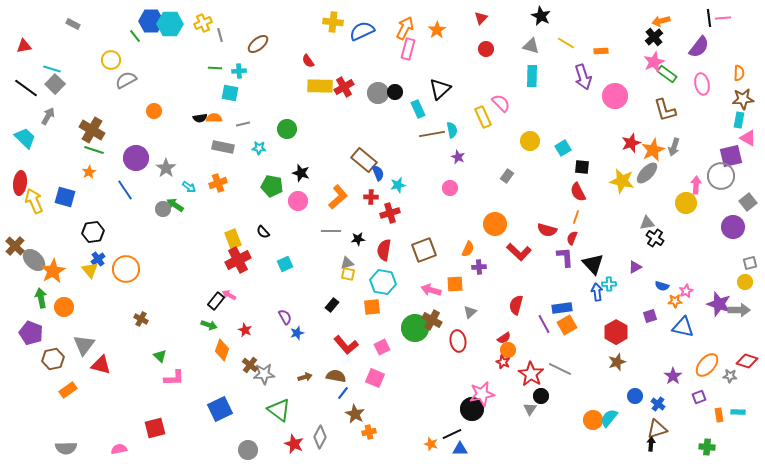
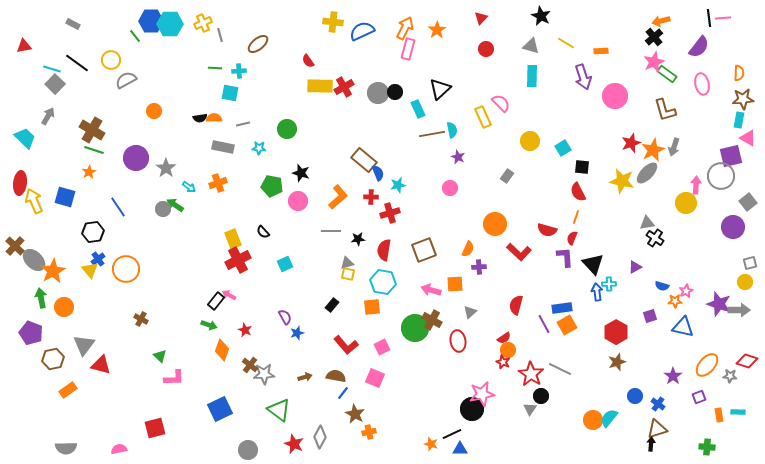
black line at (26, 88): moved 51 px right, 25 px up
blue line at (125, 190): moved 7 px left, 17 px down
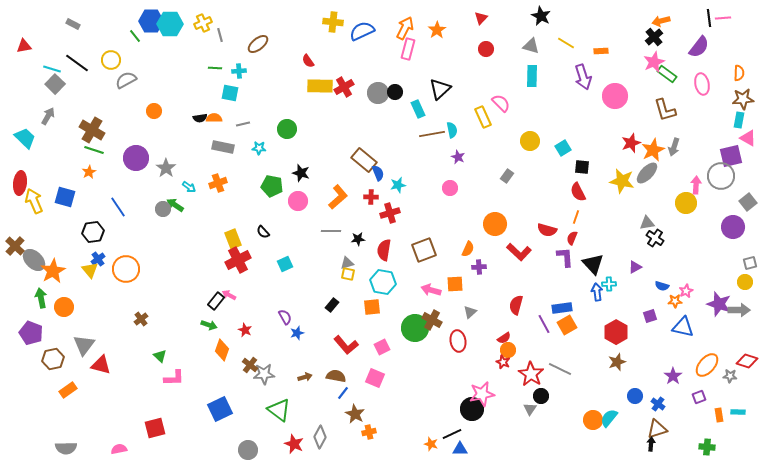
brown cross at (141, 319): rotated 24 degrees clockwise
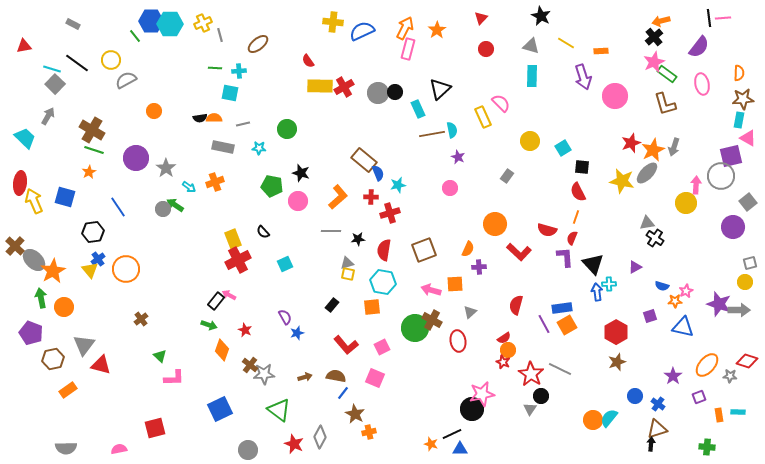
brown L-shape at (665, 110): moved 6 px up
orange cross at (218, 183): moved 3 px left, 1 px up
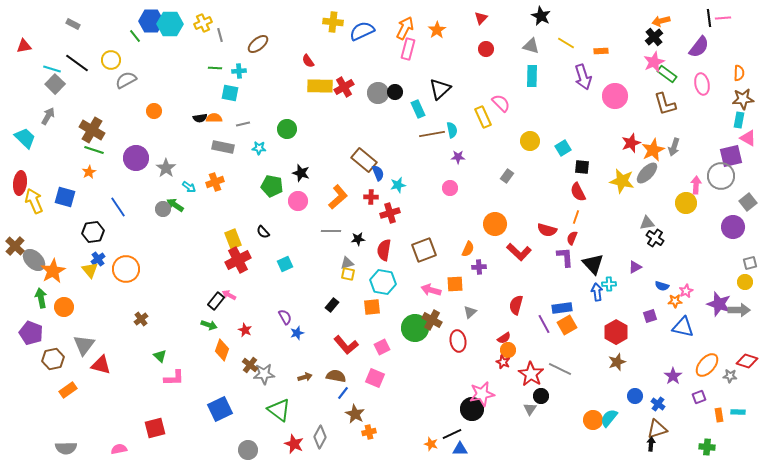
purple star at (458, 157): rotated 24 degrees counterclockwise
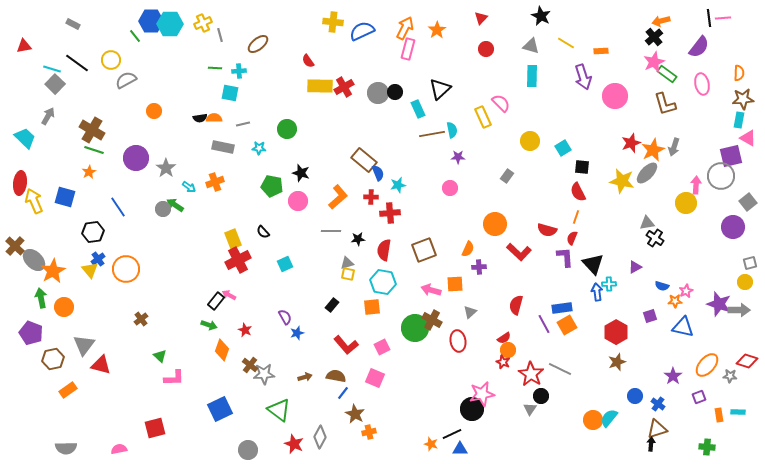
red cross at (390, 213): rotated 12 degrees clockwise
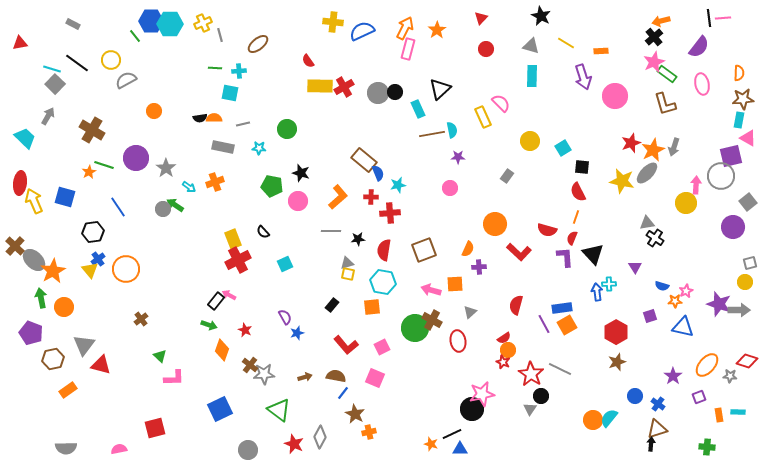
red triangle at (24, 46): moved 4 px left, 3 px up
green line at (94, 150): moved 10 px right, 15 px down
black triangle at (593, 264): moved 10 px up
purple triangle at (635, 267): rotated 32 degrees counterclockwise
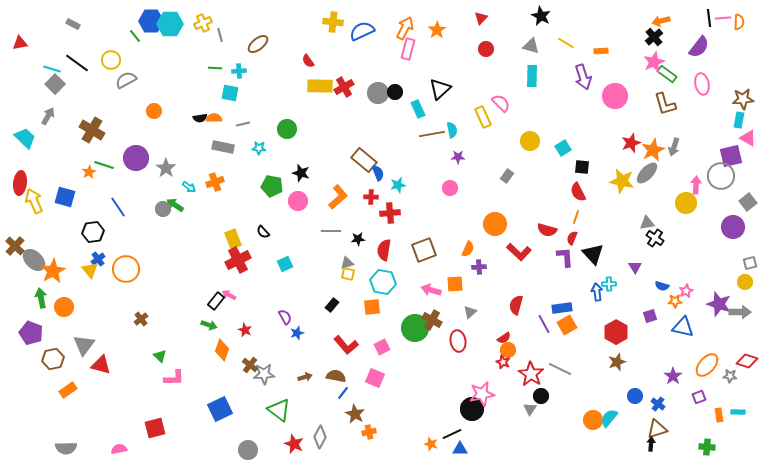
orange semicircle at (739, 73): moved 51 px up
gray arrow at (739, 310): moved 1 px right, 2 px down
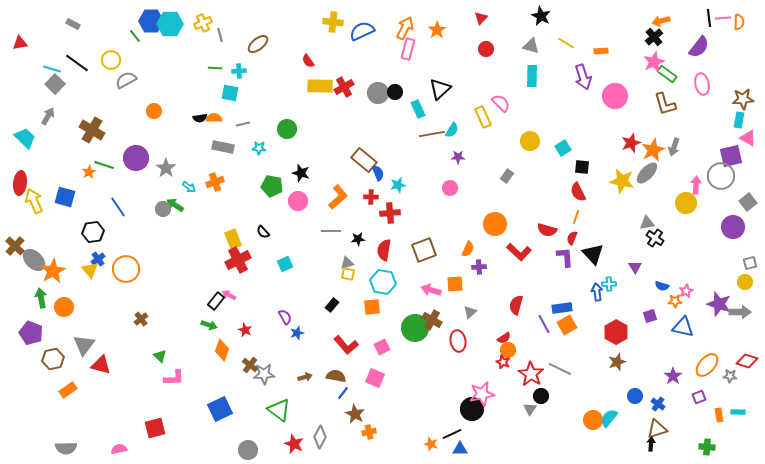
cyan semicircle at (452, 130): rotated 42 degrees clockwise
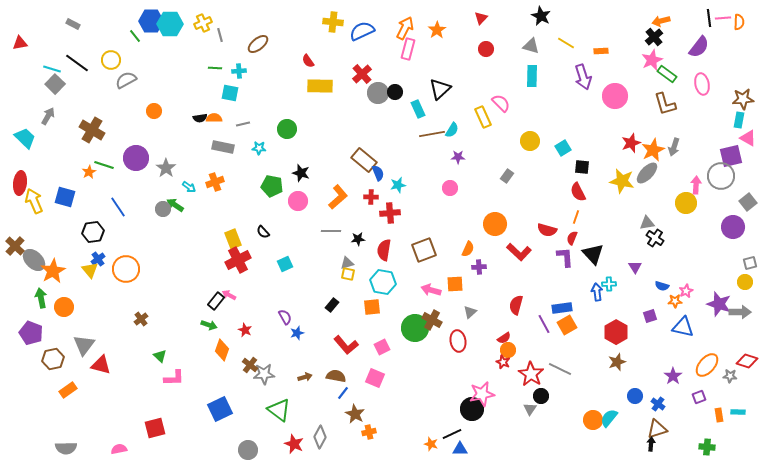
pink star at (654, 62): moved 2 px left, 2 px up
red cross at (344, 87): moved 18 px right, 13 px up; rotated 12 degrees counterclockwise
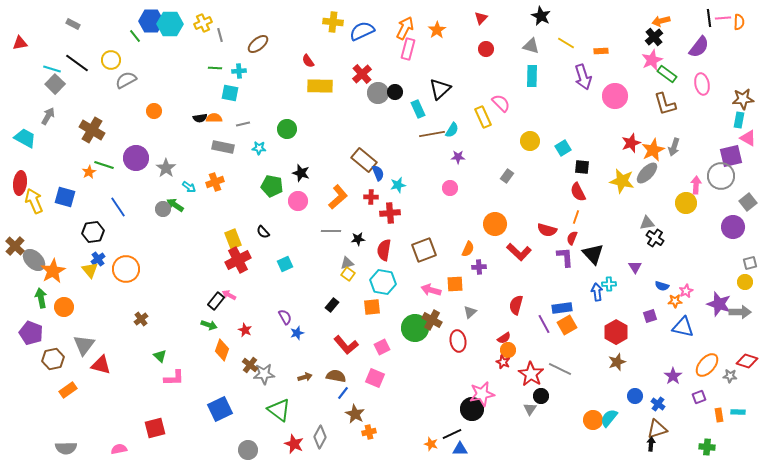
cyan trapezoid at (25, 138): rotated 15 degrees counterclockwise
yellow square at (348, 274): rotated 24 degrees clockwise
